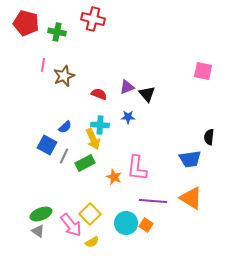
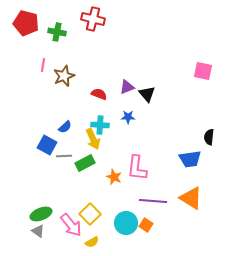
gray line: rotated 63 degrees clockwise
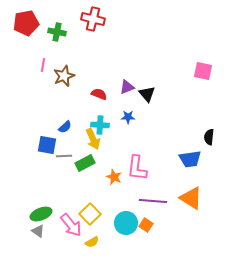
red pentagon: rotated 25 degrees counterclockwise
blue square: rotated 18 degrees counterclockwise
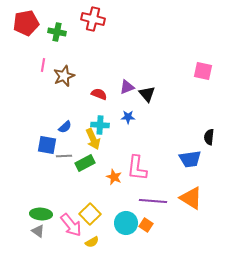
green ellipse: rotated 25 degrees clockwise
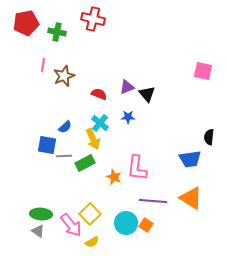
cyan cross: moved 2 px up; rotated 36 degrees clockwise
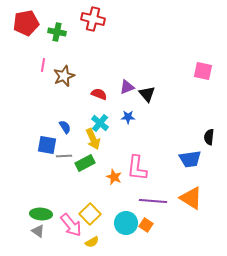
blue semicircle: rotated 80 degrees counterclockwise
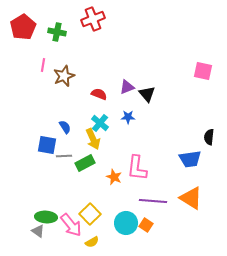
red cross: rotated 35 degrees counterclockwise
red pentagon: moved 3 px left, 4 px down; rotated 20 degrees counterclockwise
green ellipse: moved 5 px right, 3 px down
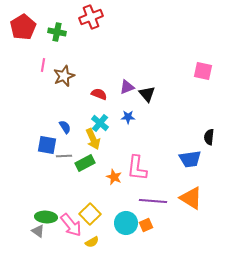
red cross: moved 2 px left, 2 px up
orange square: rotated 32 degrees clockwise
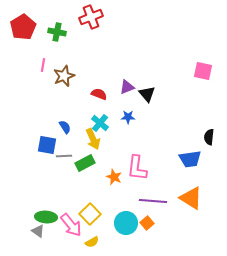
orange square: moved 1 px right, 2 px up; rotated 16 degrees counterclockwise
